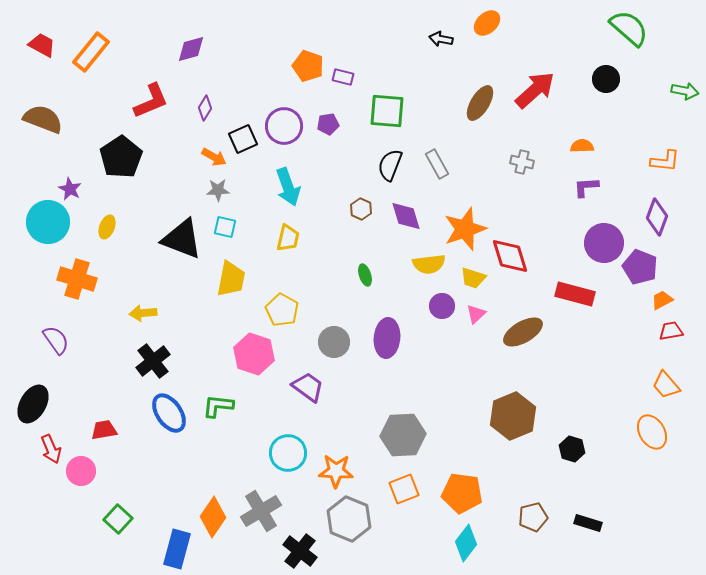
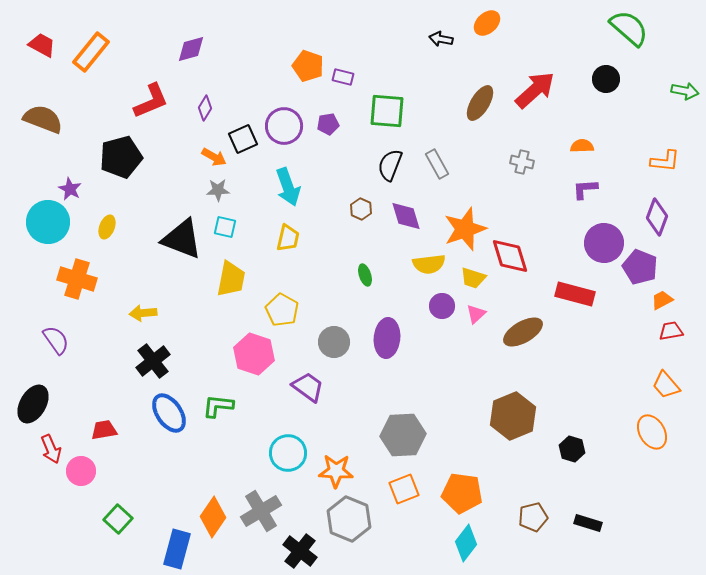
black pentagon at (121, 157): rotated 18 degrees clockwise
purple L-shape at (586, 187): moved 1 px left, 2 px down
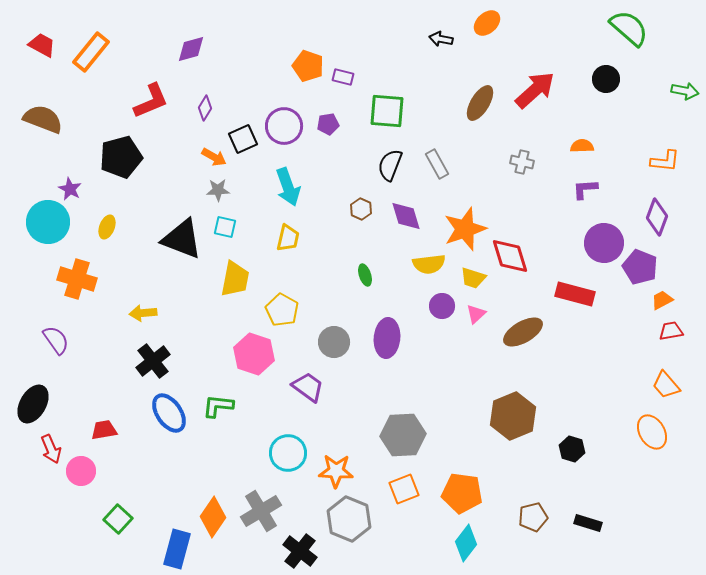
yellow trapezoid at (231, 279): moved 4 px right
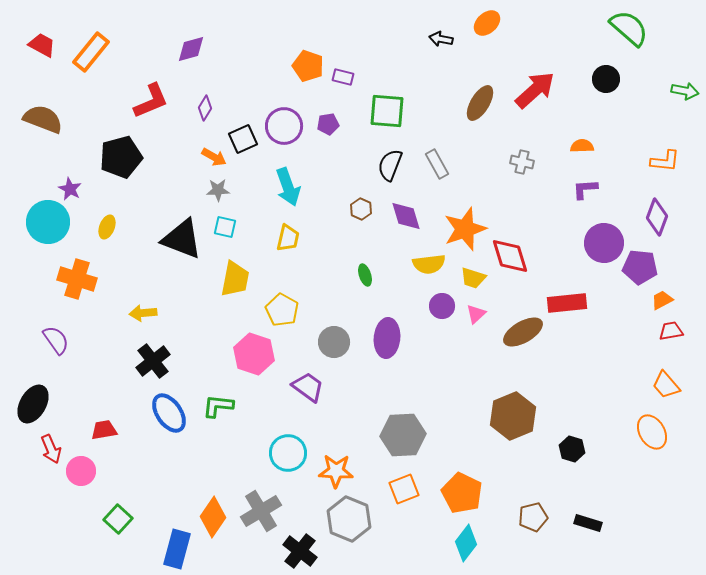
purple pentagon at (640, 267): rotated 16 degrees counterclockwise
red rectangle at (575, 294): moved 8 px left, 9 px down; rotated 21 degrees counterclockwise
orange pentagon at (462, 493): rotated 18 degrees clockwise
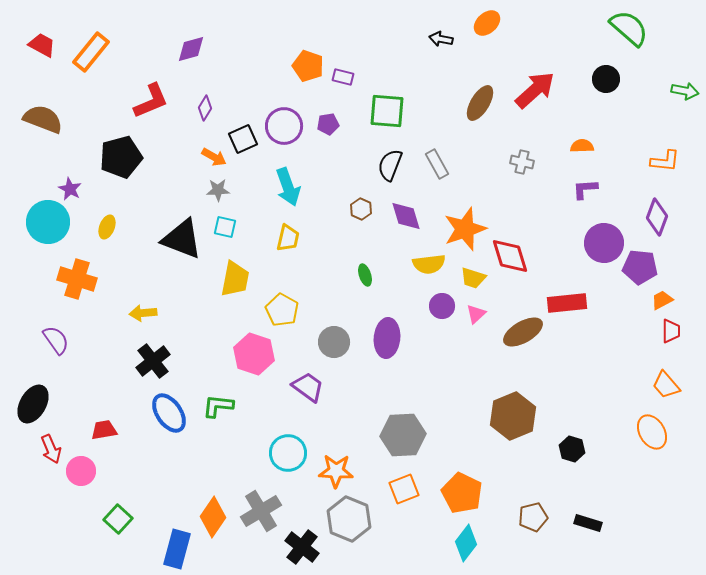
red trapezoid at (671, 331): rotated 100 degrees clockwise
black cross at (300, 551): moved 2 px right, 4 px up
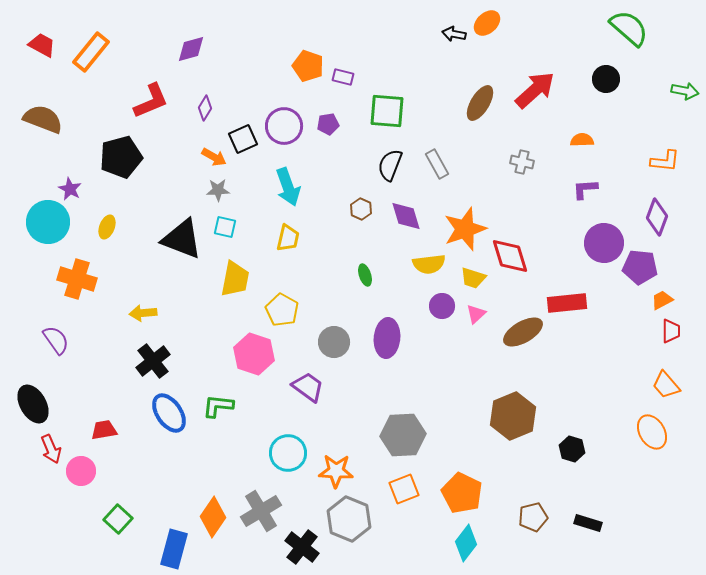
black arrow at (441, 39): moved 13 px right, 5 px up
orange semicircle at (582, 146): moved 6 px up
black ellipse at (33, 404): rotated 60 degrees counterclockwise
blue rectangle at (177, 549): moved 3 px left
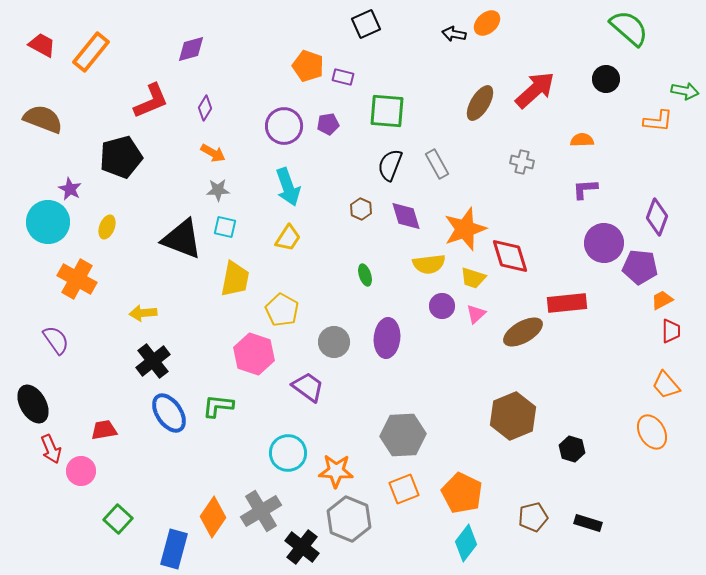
black square at (243, 139): moved 123 px right, 115 px up
orange arrow at (214, 157): moved 1 px left, 4 px up
orange L-shape at (665, 161): moved 7 px left, 40 px up
yellow trapezoid at (288, 238): rotated 20 degrees clockwise
orange cross at (77, 279): rotated 12 degrees clockwise
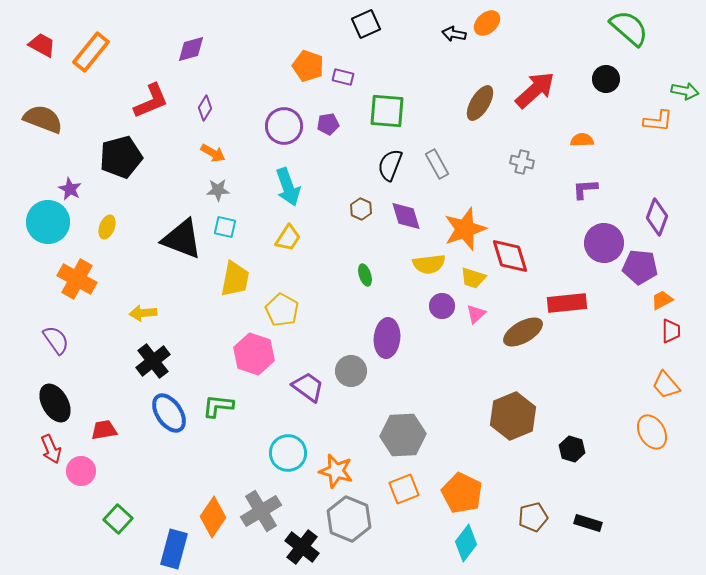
gray circle at (334, 342): moved 17 px right, 29 px down
black ellipse at (33, 404): moved 22 px right, 1 px up
orange star at (336, 471): rotated 12 degrees clockwise
